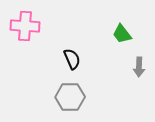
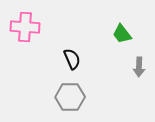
pink cross: moved 1 px down
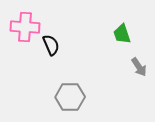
green trapezoid: rotated 20 degrees clockwise
black semicircle: moved 21 px left, 14 px up
gray arrow: rotated 36 degrees counterclockwise
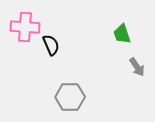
gray arrow: moved 2 px left
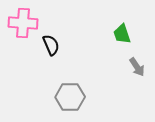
pink cross: moved 2 px left, 4 px up
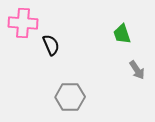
gray arrow: moved 3 px down
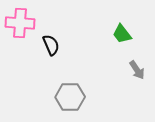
pink cross: moved 3 px left
green trapezoid: rotated 20 degrees counterclockwise
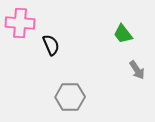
green trapezoid: moved 1 px right
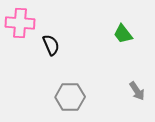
gray arrow: moved 21 px down
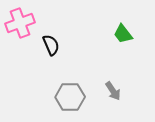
pink cross: rotated 24 degrees counterclockwise
gray arrow: moved 24 px left
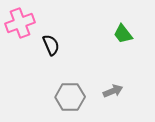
gray arrow: rotated 78 degrees counterclockwise
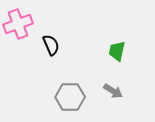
pink cross: moved 2 px left, 1 px down
green trapezoid: moved 6 px left, 17 px down; rotated 50 degrees clockwise
gray arrow: rotated 54 degrees clockwise
